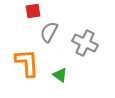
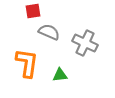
gray semicircle: rotated 85 degrees clockwise
orange L-shape: rotated 12 degrees clockwise
green triangle: rotated 42 degrees counterclockwise
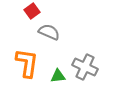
red square: moved 1 px left; rotated 28 degrees counterclockwise
gray cross: moved 24 px down
green triangle: moved 2 px left, 1 px down
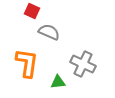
red square: rotated 28 degrees counterclockwise
gray cross: moved 2 px left, 3 px up
green triangle: moved 6 px down
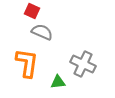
gray semicircle: moved 7 px left
